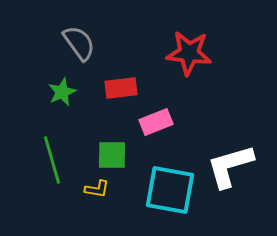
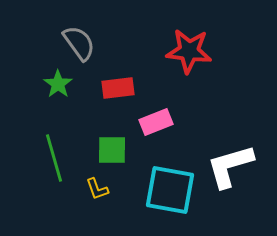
red star: moved 2 px up
red rectangle: moved 3 px left
green star: moved 4 px left, 8 px up; rotated 12 degrees counterclockwise
green square: moved 5 px up
green line: moved 2 px right, 2 px up
yellow L-shape: rotated 60 degrees clockwise
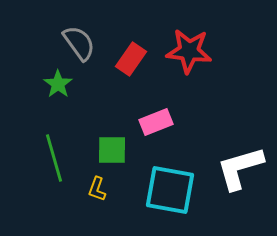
red rectangle: moved 13 px right, 29 px up; rotated 48 degrees counterclockwise
white L-shape: moved 10 px right, 2 px down
yellow L-shape: rotated 40 degrees clockwise
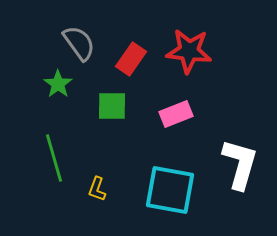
pink rectangle: moved 20 px right, 8 px up
green square: moved 44 px up
white L-shape: moved 4 px up; rotated 122 degrees clockwise
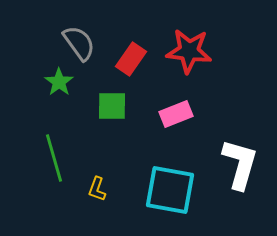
green star: moved 1 px right, 2 px up
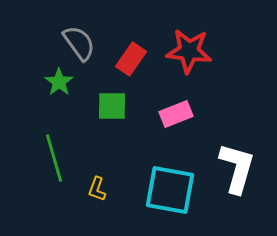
white L-shape: moved 3 px left, 4 px down
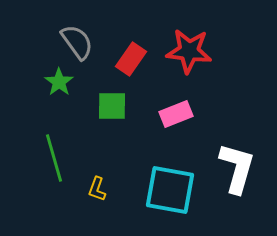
gray semicircle: moved 2 px left, 1 px up
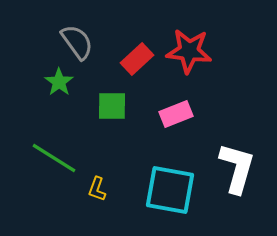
red rectangle: moved 6 px right; rotated 12 degrees clockwise
green line: rotated 42 degrees counterclockwise
